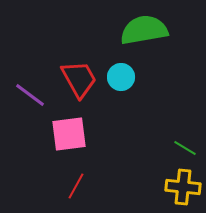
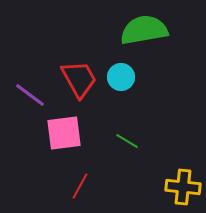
pink square: moved 5 px left, 1 px up
green line: moved 58 px left, 7 px up
red line: moved 4 px right
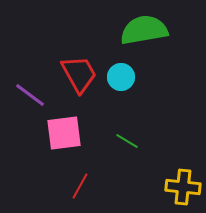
red trapezoid: moved 5 px up
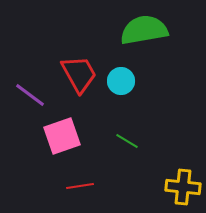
cyan circle: moved 4 px down
pink square: moved 2 px left, 3 px down; rotated 12 degrees counterclockwise
red line: rotated 52 degrees clockwise
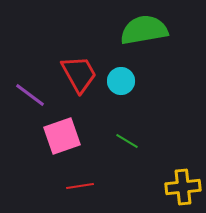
yellow cross: rotated 12 degrees counterclockwise
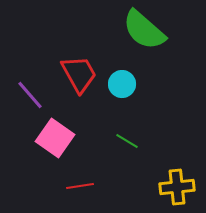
green semicircle: rotated 129 degrees counterclockwise
cyan circle: moved 1 px right, 3 px down
purple line: rotated 12 degrees clockwise
pink square: moved 7 px left, 2 px down; rotated 36 degrees counterclockwise
yellow cross: moved 6 px left
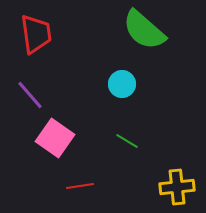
red trapezoid: moved 43 px left, 40 px up; rotated 21 degrees clockwise
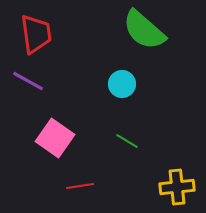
purple line: moved 2 px left, 14 px up; rotated 20 degrees counterclockwise
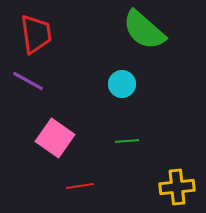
green line: rotated 35 degrees counterclockwise
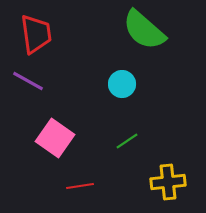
green line: rotated 30 degrees counterclockwise
yellow cross: moved 9 px left, 5 px up
